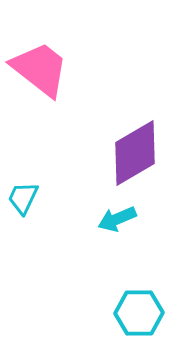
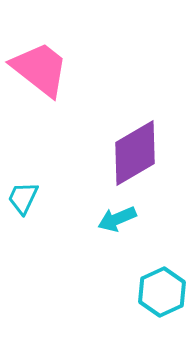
cyan hexagon: moved 23 px right, 21 px up; rotated 24 degrees counterclockwise
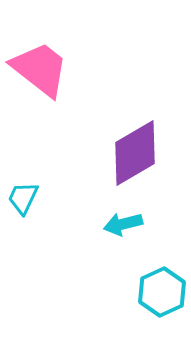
cyan arrow: moved 6 px right, 5 px down; rotated 9 degrees clockwise
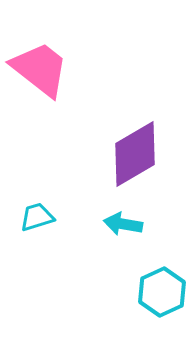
purple diamond: moved 1 px down
cyan trapezoid: moved 14 px right, 19 px down; rotated 48 degrees clockwise
cyan arrow: rotated 24 degrees clockwise
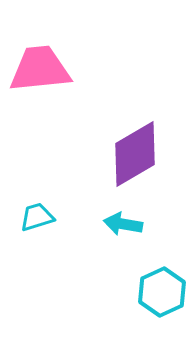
pink trapezoid: rotated 44 degrees counterclockwise
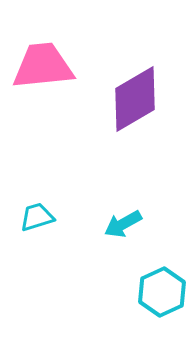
pink trapezoid: moved 3 px right, 3 px up
purple diamond: moved 55 px up
cyan arrow: rotated 39 degrees counterclockwise
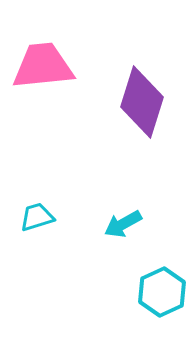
purple diamond: moved 7 px right, 3 px down; rotated 42 degrees counterclockwise
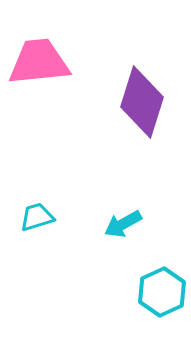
pink trapezoid: moved 4 px left, 4 px up
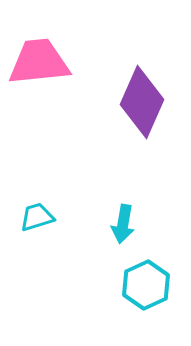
purple diamond: rotated 6 degrees clockwise
cyan arrow: rotated 51 degrees counterclockwise
cyan hexagon: moved 16 px left, 7 px up
